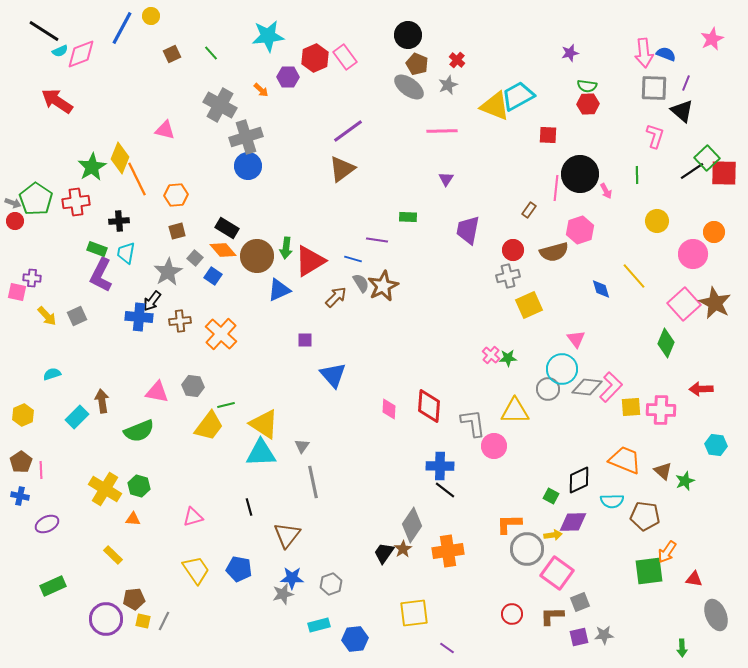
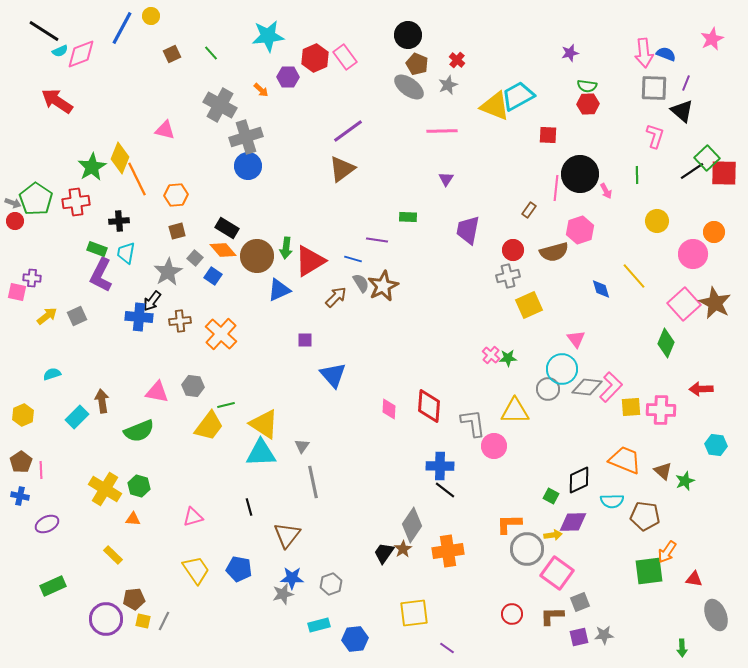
yellow arrow at (47, 316): rotated 85 degrees counterclockwise
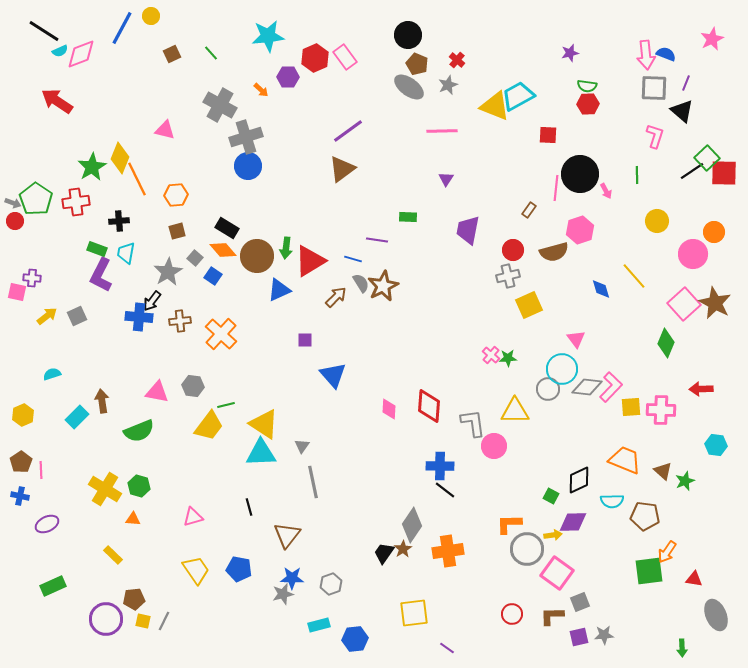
pink arrow at (644, 53): moved 2 px right, 2 px down
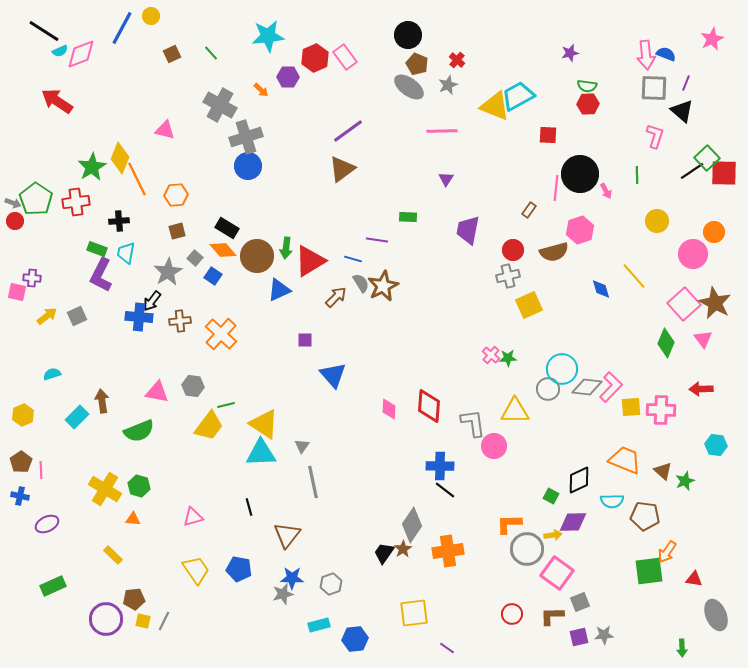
pink triangle at (576, 339): moved 127 px right
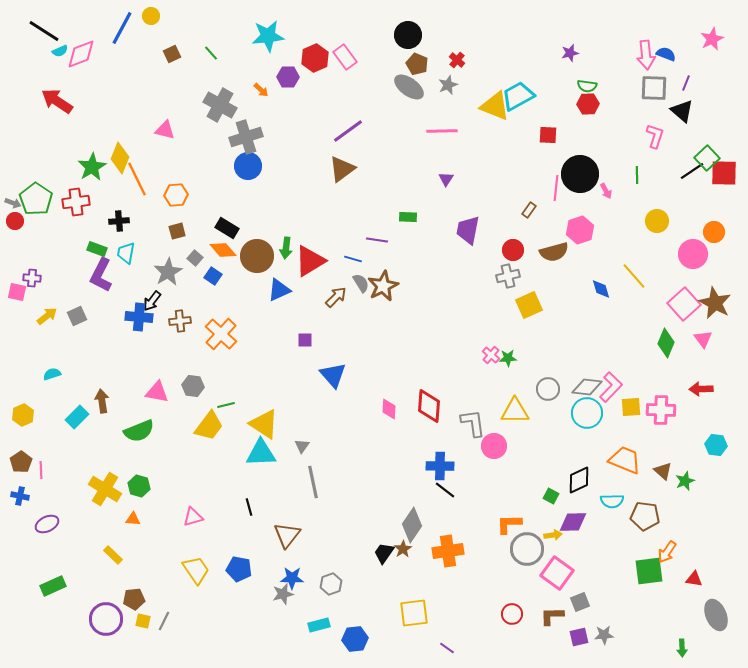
cyan circle at (562, 369): moved 25 px right, 44 px down
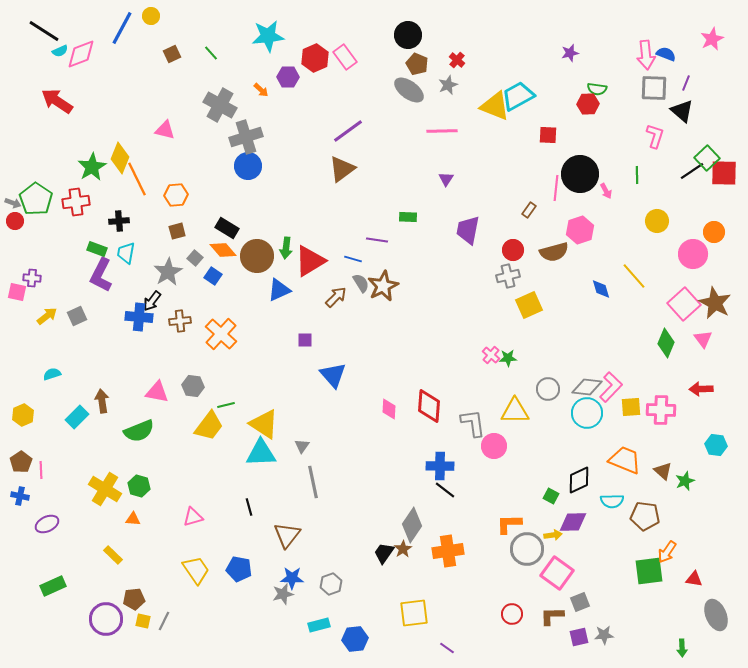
green semicircle at (587, 86): moved 10 px right, 3 px down
gray ellipse at (409, 87): moved 3 px down
